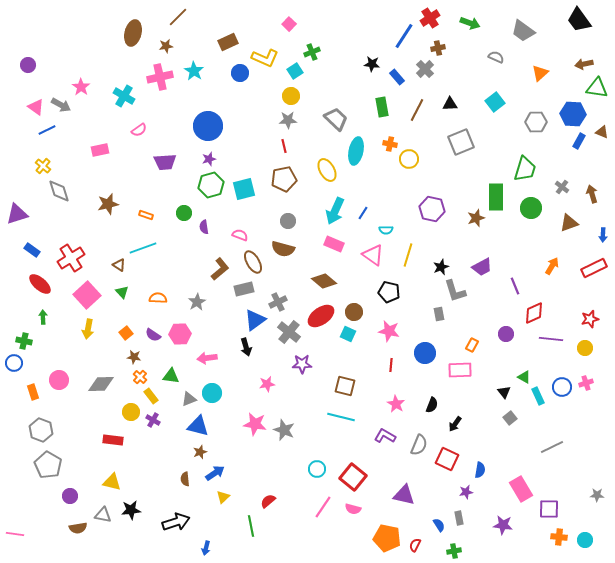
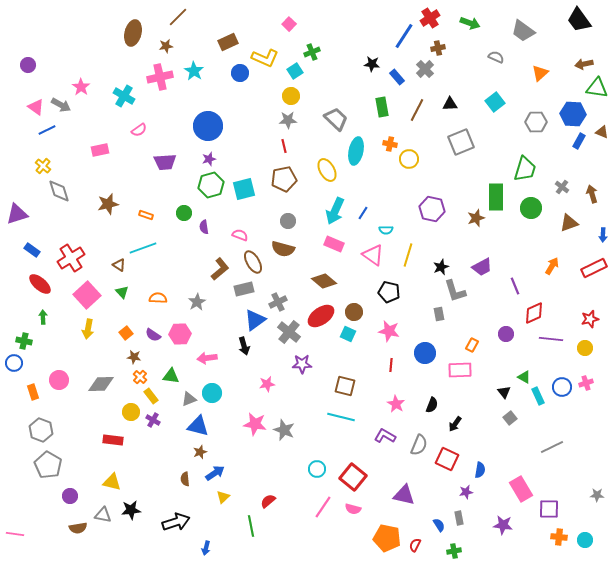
black arrow at (246, 347): moved 2 px left, 1 px up
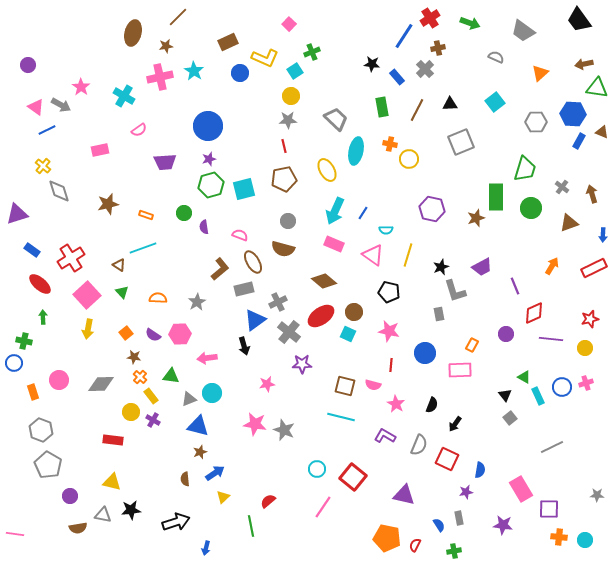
black triangle at (504, 392): moved 1 px right, 3 px down
pink semicircle at (353, 509): moved 20 px right, 124 px up
